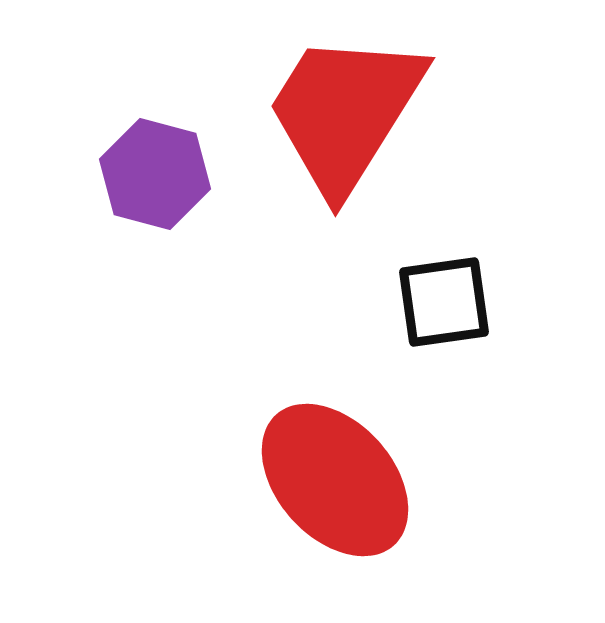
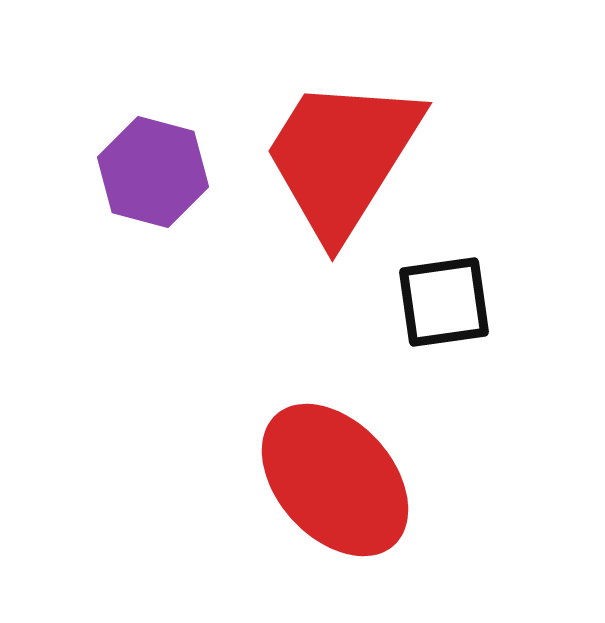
red trapezoid: moved 3 px left, 45 px down
purple hexagon: moved 2 px left, 2 px up
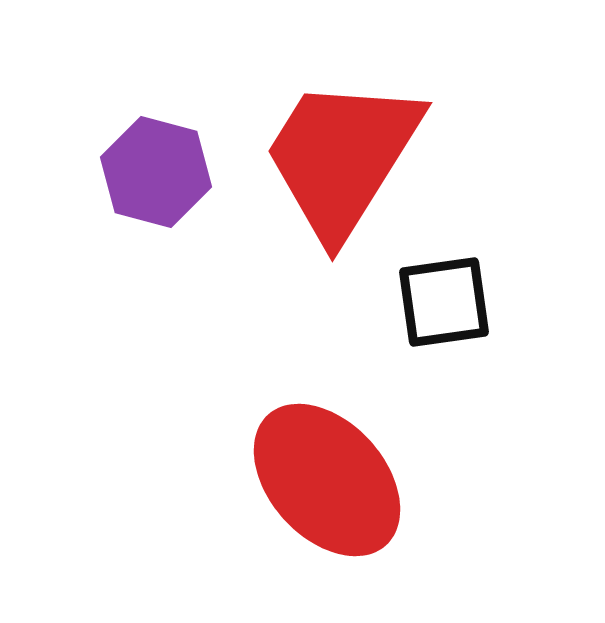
purple hexagon: moved 3 px right
red ellipse: moved 8 px left
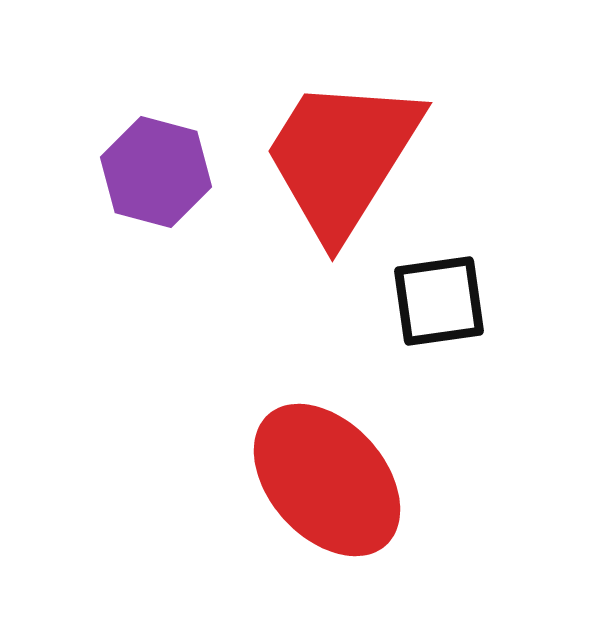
black square: moved 5 px left, 1 px up
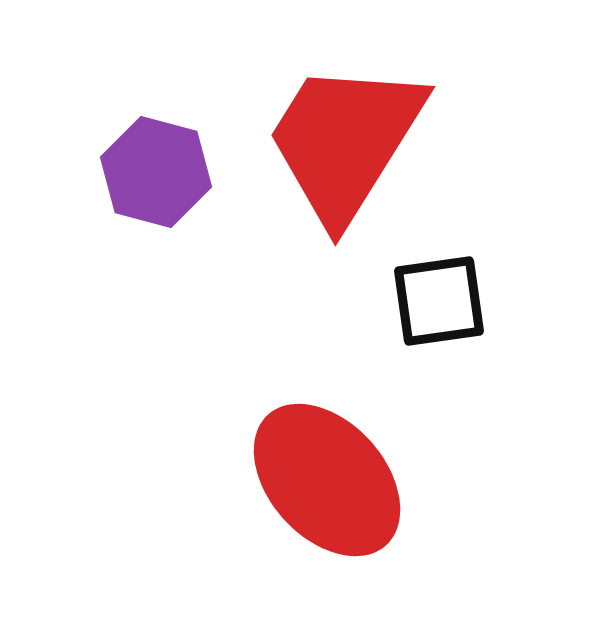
red trapezoid: moved 3 px right, 16 px up
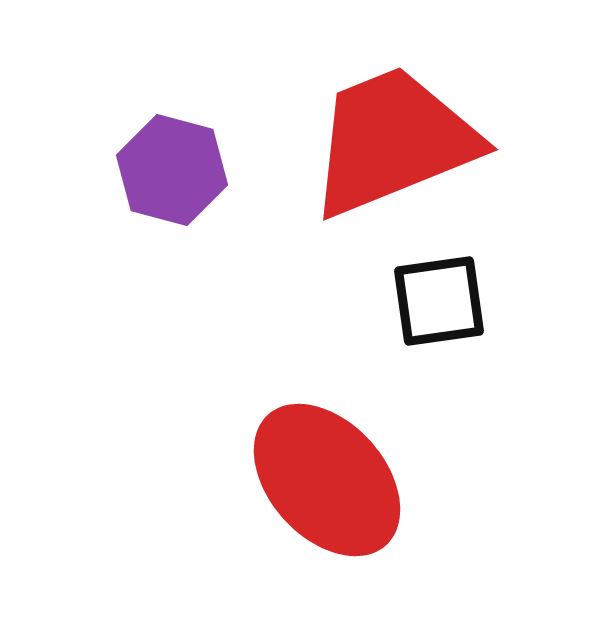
red trapezoid: moved 48 px right; rotated 36 degrees clockwise
purple hexagon: moved 16 px right, 2 px up
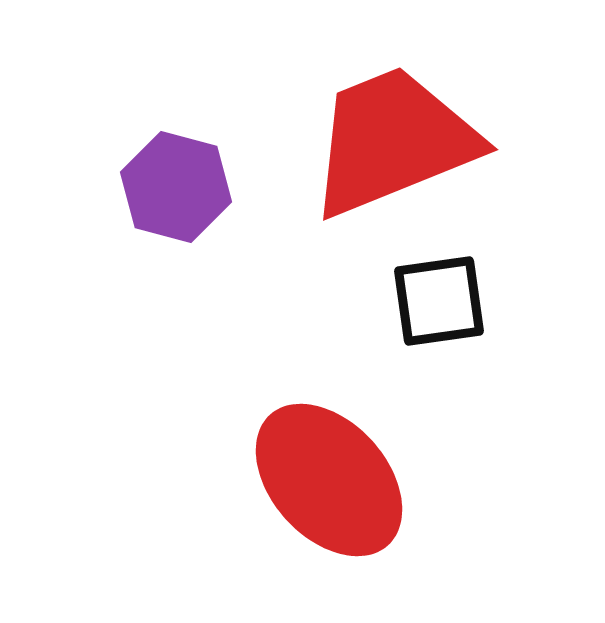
purple hexagon: moved 4 px right, 17 px down
red ellipse: moved 2 px right
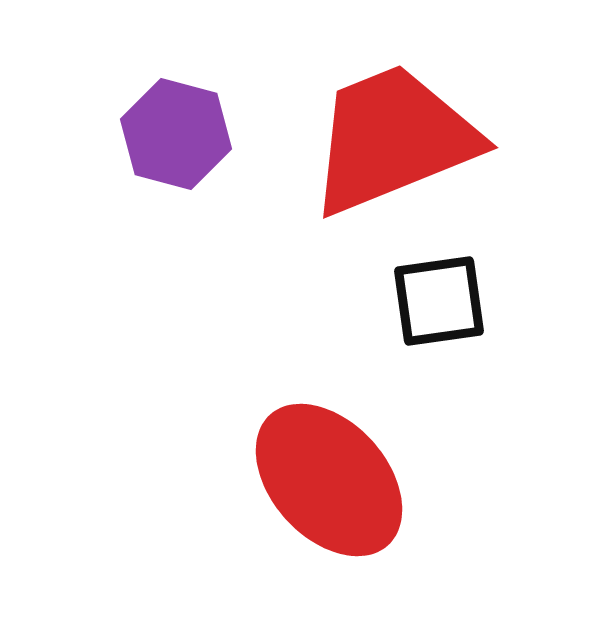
red trapezoid: moved 2 px up
purple hexagon: moved 53 px up
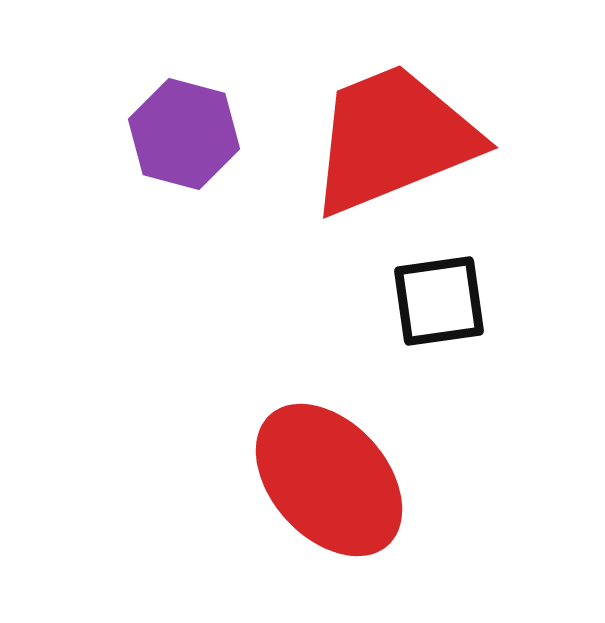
purple hexagon: moved 8 px right
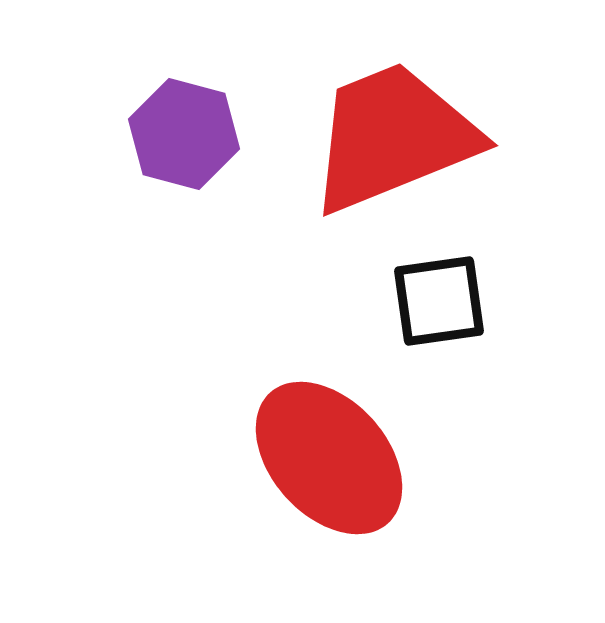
red trapezoid: moved 2 px up
red ellipse: moved 22 px up
